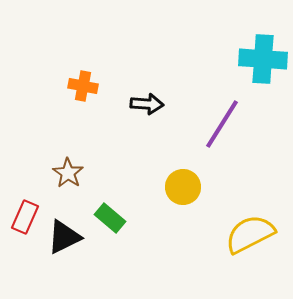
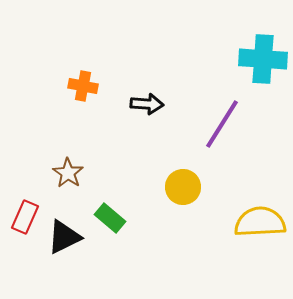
yellow semicircle: moved 10 px right, 12 px up; rotated 24 degrees clockwise
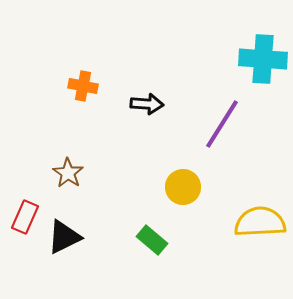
green rectangle: moved 42 px right, 22 px down
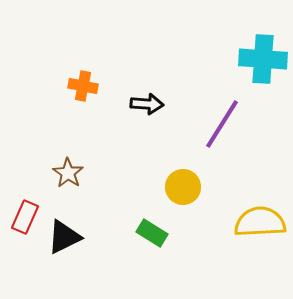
green rectangle: moved 7 px up; rotated 8 degrees counterclockwise
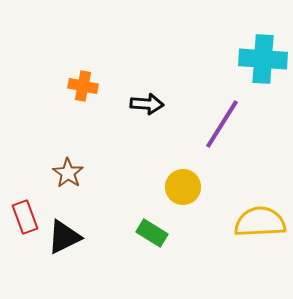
red rectangle: rotated 44 degrees counterclockwise
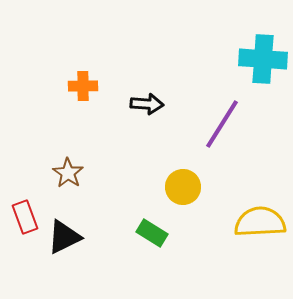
orange cross: rotated 12 degrees counterclockwise
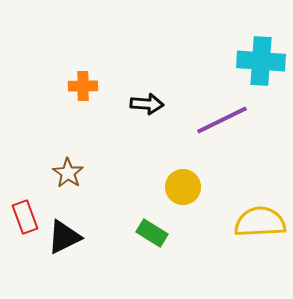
cyan cross: moved 2 px left, 2 px down
purple line: moved 4 px up; rotated 32 degrees clockwise
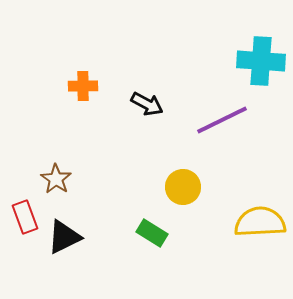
black arrow: rotated 24 degrees clockwise
brown star: moved 12 px left, 6 px down
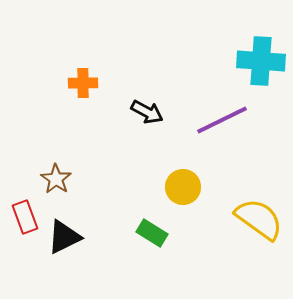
orange cross: moved 3 px up
black arrow: moved 8 px down
yellow semicircle: moved 1 px left, 3 px up; rotated 39 degrees clockwise
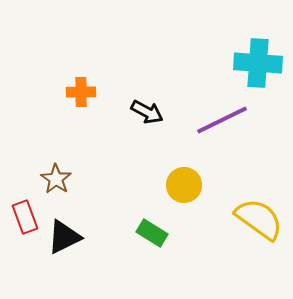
cyan cross: moved 3 px left, 2 px down
orange cross: moved 2 px left, 9 px down
yellow circle: moved 1 px right, 2 px up
